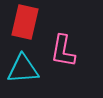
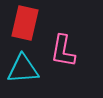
red rectangle: moved 1 px down
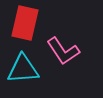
pink L-shape: rotated 44 degrees counterclockwise
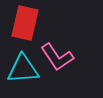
pink L-shape: moved 6 px left, 6 px down
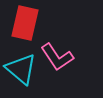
cyan triangle: moved 2 px left; rotated 44 degrees clockwise
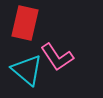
cyan triangle: moved 6 px right, 1 px down
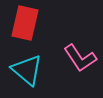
pink L-shape: moved 23 px right, 1 px down
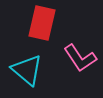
red rectangle: moved 17 px right
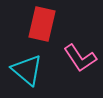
red rectangle: moved 1 px down
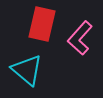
pink L-shape: moved 20 px up; rotated 76 degrees clockwise
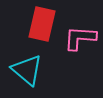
pink L-shape: rotated 52 degrees clockwise
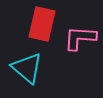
cyan triangle: moved 2 px up
